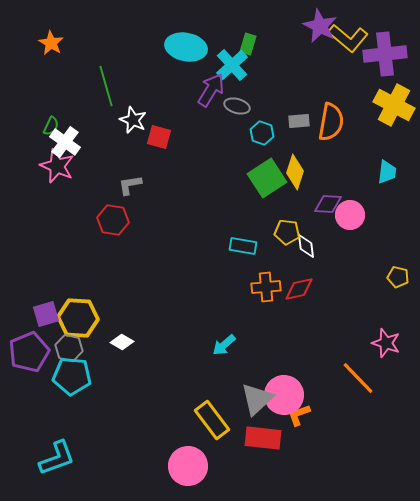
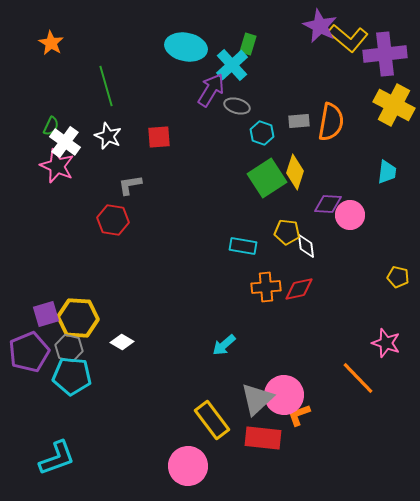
white star at (133, 120): moved 25 px left, 16 px down
red square at (159, 137): rotated 20 degrees counterclockwise
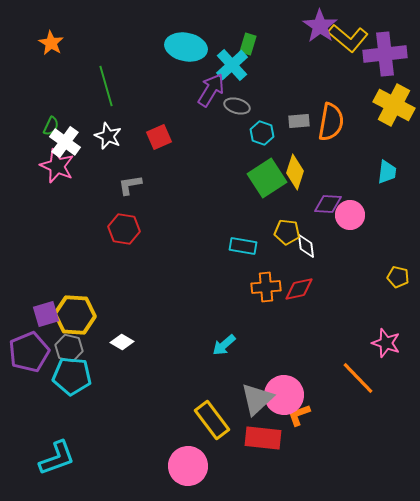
purple star at (320, 26): rotated 8 degrees clockwise
red square at (159, 137): rotated 20 degrees counterclockwise
red hexagon at (113, 220): moved 11 px right, 9 px down
yellow hexagon at (78, 318): moved 3 px left, 3 px up
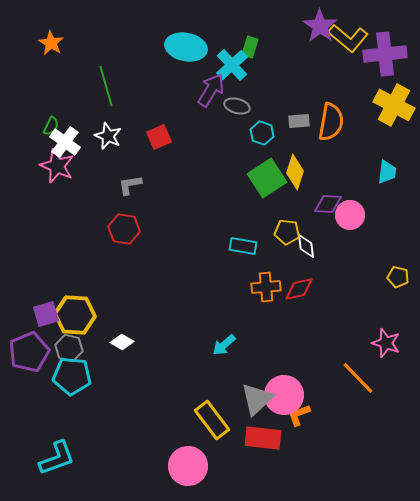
green rectangle at (248, 44): moved 2 px right, 3 px down
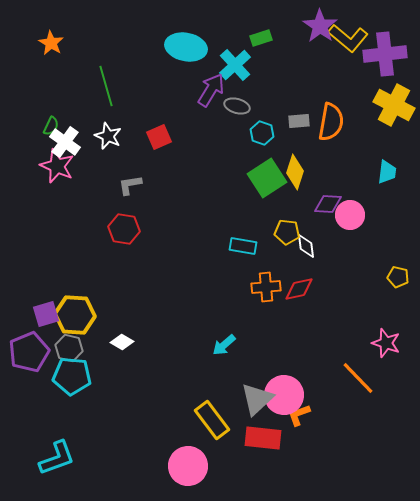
green rectangle at (250, 47): moved 11 px right, 9 px up; rotated 55 degrees clockwise
cyan cross at (232, 65): moved 3 px right
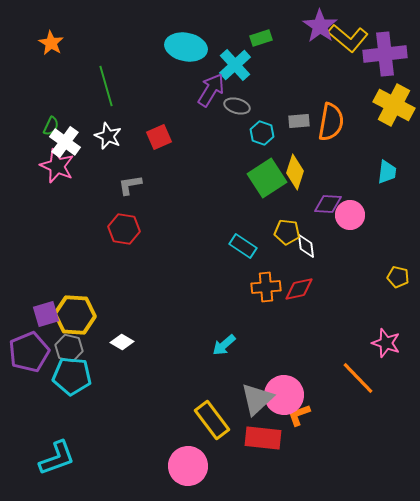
cyan rectangle at (243, 246): rotated 24 degrees clockwise
